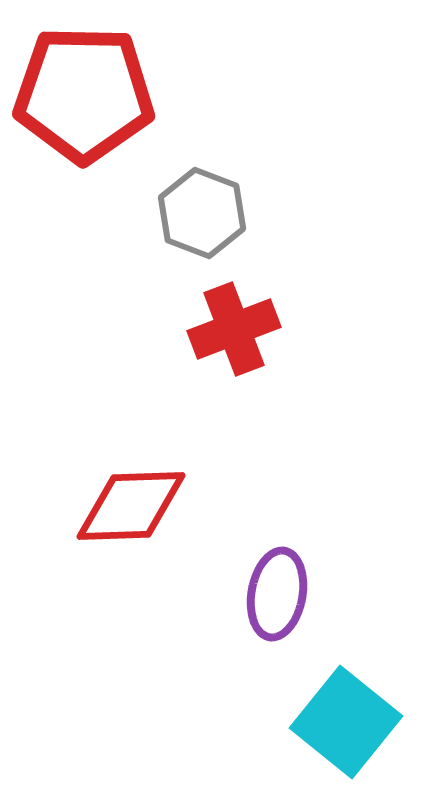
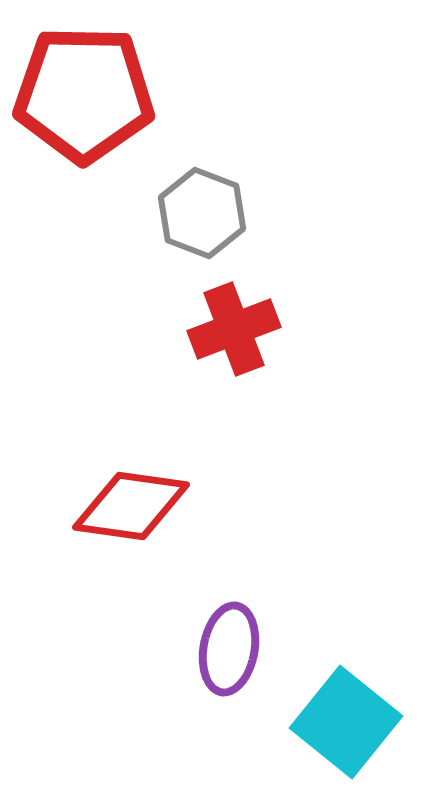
red diamond: rotated 10 degrees clockwise
purple ellipse: moved 48 px left, 55 px down
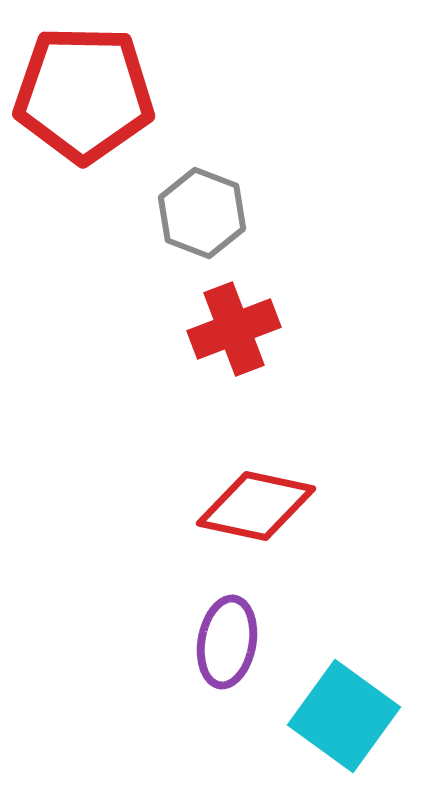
red diamond: moved 125 px right; rotated 4 degrees clockwise
purple ellipse: moved 2 px left, 7 px up
cyan square: moved 2 px left, 6 px up; rotated 3 degrees counterclockwise
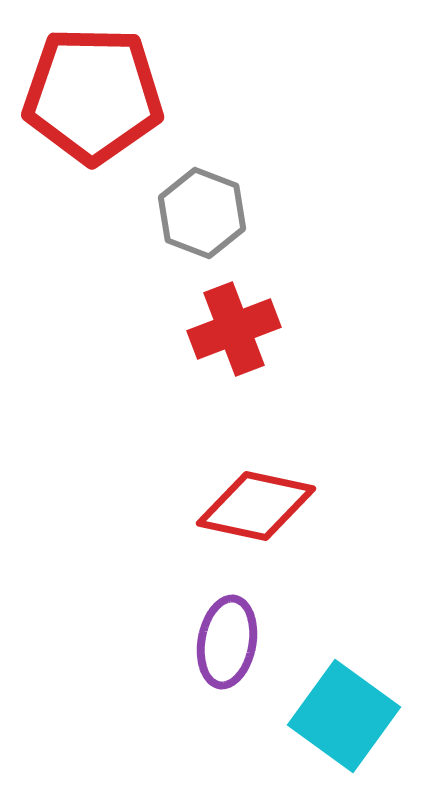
red pentagon: moved 9 px right, 1 px down
